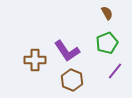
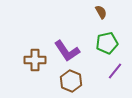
brown semicircle: moved 6 px left, 1 px up
green pentagon: rotated 10 degrees clockwise
brown hexagon: moved 1 px left, 1 px down
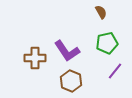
brown cross: moved 2 px up
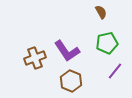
brown cross: rotated 20 degrees counterclockwise
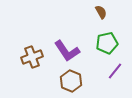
brown cross: moved 3 px left, 1 px up
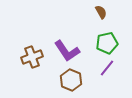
purple line: moved 8 px left, 3 px up
brown hexagon: moved 1 px up
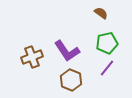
brown semicircle: moved 1 px down; rotated 24 degrees counterclockwise
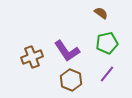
purple line: moved 6 px down
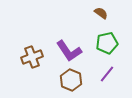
purple L-shape: moved 2 px right
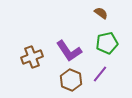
purple line: moved 7 px left
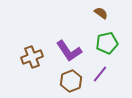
brown hexagon: moved 1 px down; rotated 15 degrees clockwise
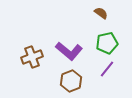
purple L-shape: rotated 16 degrees counterclockwise
purple line: moved 7 px right, 5 px up
